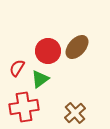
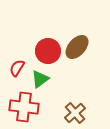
red cross: rotated 16 degrees clockwise
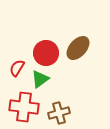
brown ellipse: moved 1 px right, 1 px down
red circle: moved 2 px left, 2 px down
brown cross: moved 16 px left; rotated 25 degrees clockwise
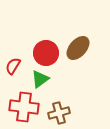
red semicircle: moved 4 px left, 2 px up
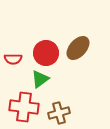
red semicircle: moved 7 px up; rotated 120 degrees counterclockwise
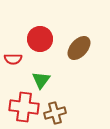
brown ellipse: moved 1 px right
red circle: moved 6 px left, 14 px up
green triangle: moved 1 px right, 1 px down; rotated 18 degrees counterclockwise
brown cross: moved 4 px left
